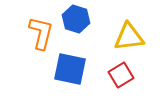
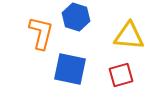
blue hexagon: moved 2 px up
yellow triangle: moved 1 px up; rotated 12 degrees clockwise
red square: rotated 15 degrees clockwise
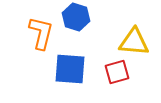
yellow triangle: moved 5 px right, 6 px down
blue square: rotated 8 degrees counterclockwise
red square: moved 4 px left, 3 px up
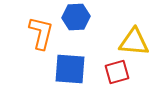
blue hexagon: rotated 20 degrees counterclockwise
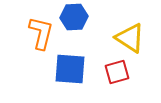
blue hexagon: moved 2 px left
yellow triangle: moved 4 px left, 4 px up; rotated 28 degrees clockwise
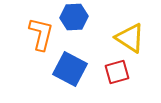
orange L-shape: moved 1 px down
blue square: rotated 24 degrees clockwise
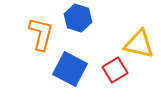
blue hexagon: moved 4 px right, 1 px down; rotated 20 degrees clockwise
yellow triangle: moved 9 px right, 6 px down; rotated 20 degrees counterclockwise
red square: moved 2 px left, 2 px up; rotated 15 degrees counterclockwise
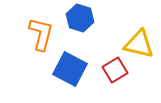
blue hexagon: moved 2 px right
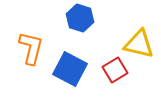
orange L-shape: moved 10 px left, 14 px down
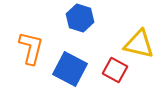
red square: rotated 30 degrees counterclockwise
